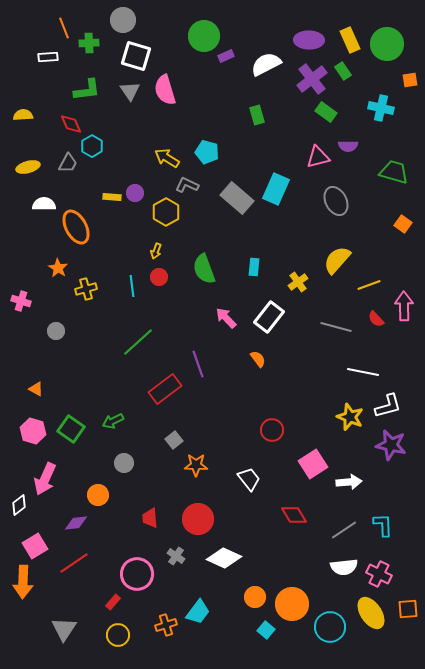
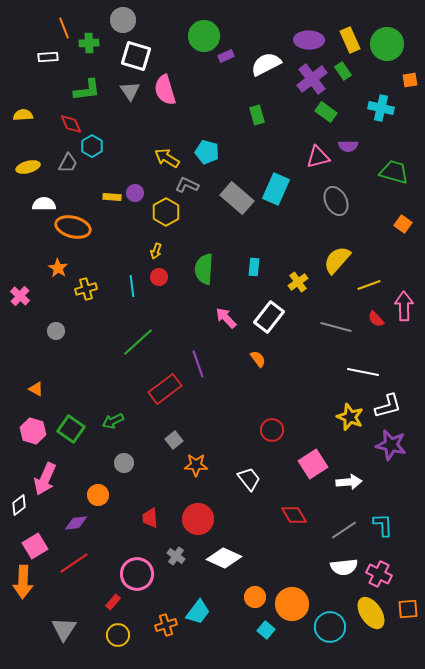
orange ellipse at (76, 227): moved 3 px left; rotated 48 degrees counterclockwise
green semicircle at (204, 269): rotated 24 degrees clockwise
pink cross at (21, 301): moved 1 px left, 5 px up; rotated 24 degrees clockwise
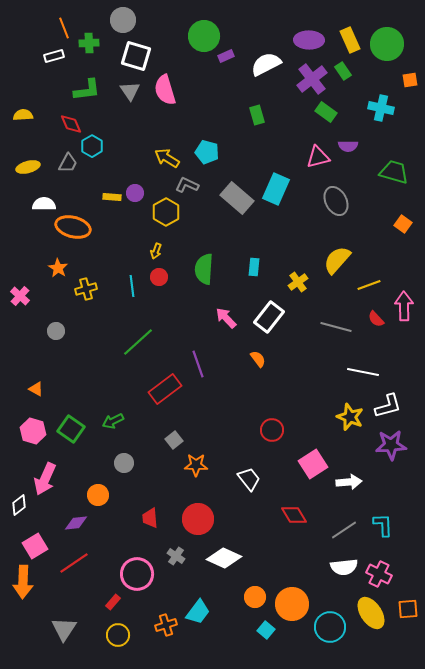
white rectangle at (48, 57): moved 6 px right, 1 px up; rotated 12 degrees counterclockwise
purple star at (391, 445): rotated 16 degrees counterclockwise
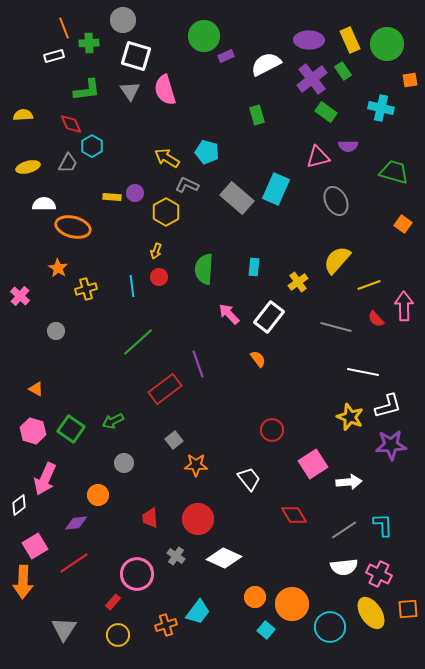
pink arrow at (226, 318): moved 3 px right, 4 px up
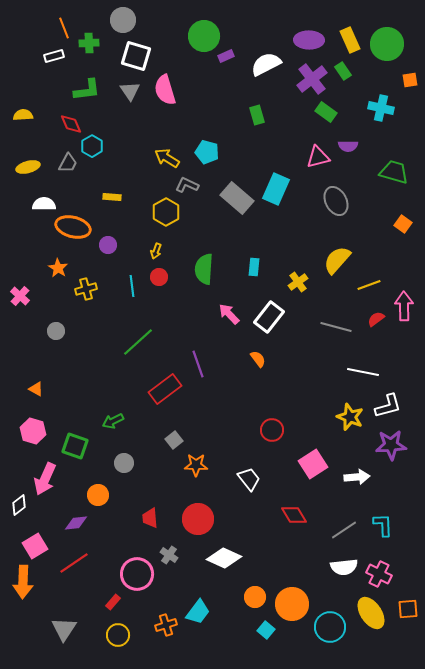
purple circle at (135, 193): moved 27 px left, 52 px down
red semicircle at (376, 319): rotated 96 degrees clockwise
green square at (71, 429): moved 4 px right, 17 px down; rotated 16 degrees counterclockwise
white arrow at (349, 482): moved 8 px right, 5 px up
gray cross at (176, 556): moved 7 px left, 1 px up
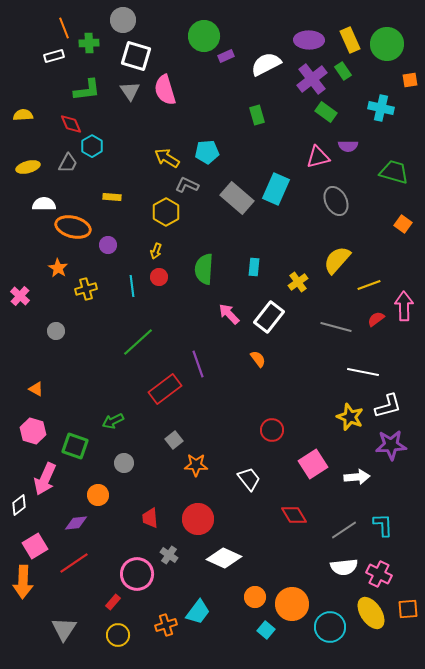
cyan pentagon at (207, 152): rotated 20 degrees counterclockwise
